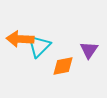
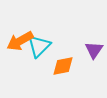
orange arrow: moved 2 px down; rotated 32 degrees counterclockwise
purple triangle: moved 5 px right
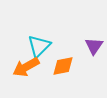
orange arrow: moved 6 px right, 26 px down
purple triangle: moved 4 px up
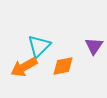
orange arrow: moved 2 px left
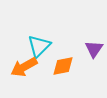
purple triangle: moved 3 px down
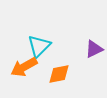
purple triangle: rotated 30 degrees clockwise
orange diamond: moved 4 px left, 8 px down
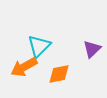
purple triangle: moved 2 px left; rotated 18 degrees counterclockwise
